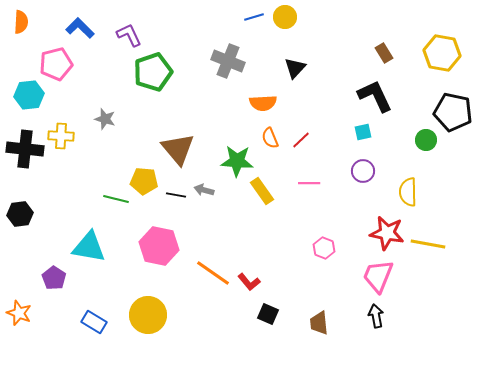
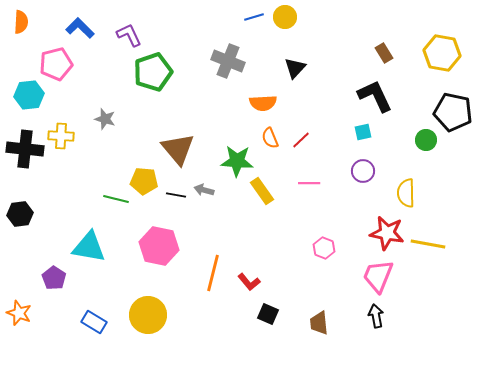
yellow semicircle at (408, 192): moved 2 px left, 1 px down
orange line at (213, 273): rotated 69 degrees clockwise
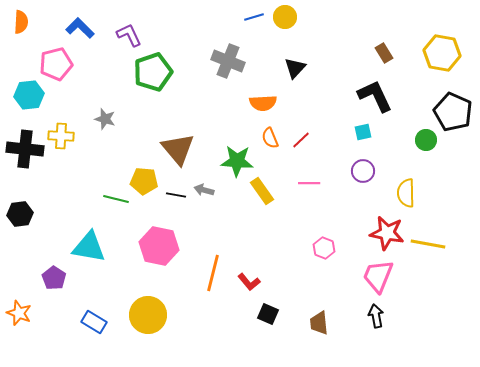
black pentagon at (453, 112): rotated 12 degrees clockwise
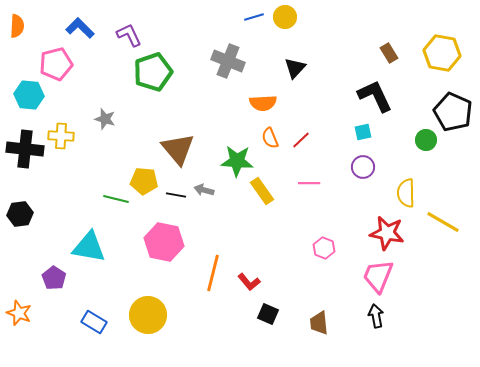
orange semicircle at (21, 22): moved 4 px left, 4 px down
brown rectangle at (384, 53): moved 5 px right
cyan hexagon at (29, 95): rotated 12 degrees clockwise
purple circle at (363, 171): moved 4 px up
yellow line at (428, 244): moved 15 px right, 22 px up; rotated 20 degrees clockwise
pink hexagon at (159, 246): moved 5 px right, 4 px up
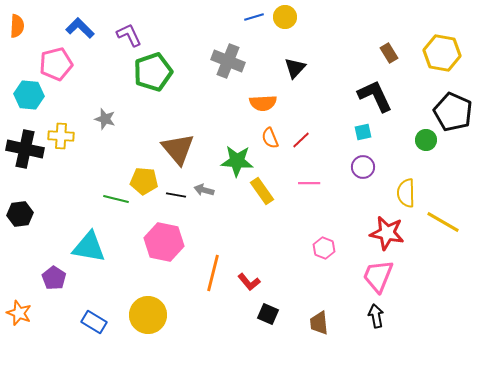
black cross at (25, 149): rotated 6 degrees clockwise
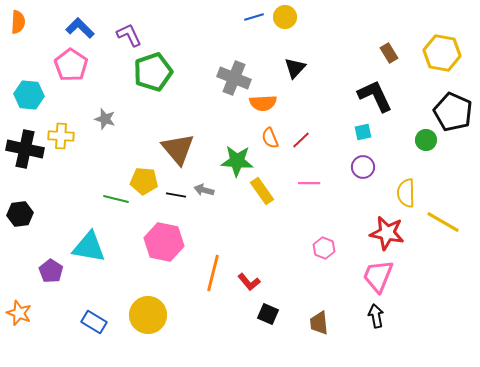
orange semicircle at (17, 26): moved 1 px right, 4 px up
gray cross at (228, 61): moved 6 px right, 17 px down
pink pentagon at (56, 64): moved 15 px right, 1 px down; rotated 24 degrees counterclockwise
purple pentagon at (54, 278): moved 3 px left, 7 px up
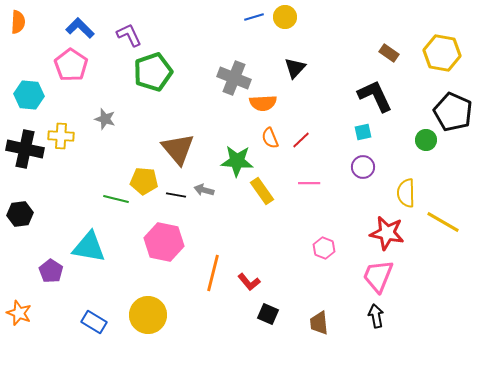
brown rectangle at (389, 53): rotated 24 degrees counterclockwise
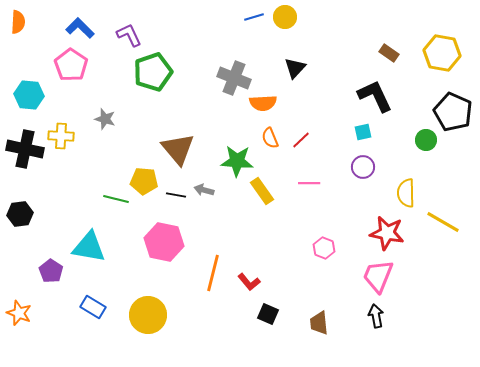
blue rectangle at (94, 322): moved 1 px left, 15 px up
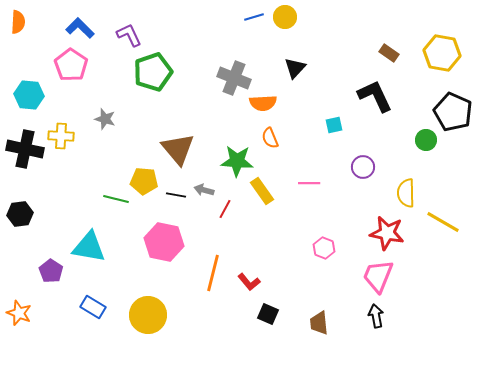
cyan square at (363, 132): moved 29 px left, 7 px up
red line at (301, 140): moved 76 px left, 69 px down; rotated 18 degrees counterclockwise
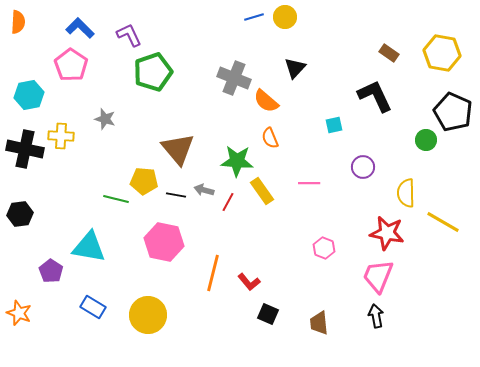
cyan hexagon at (29, 95): rotated 16 degrees counterclockwise
orange semicircle at (263, 103): moved 3 px right, 2 px up; rotated 44 degrees clockwise
red line at (225, 209): moved 3 px right, 7 px up
